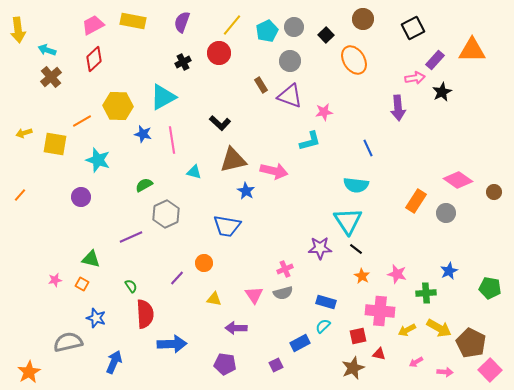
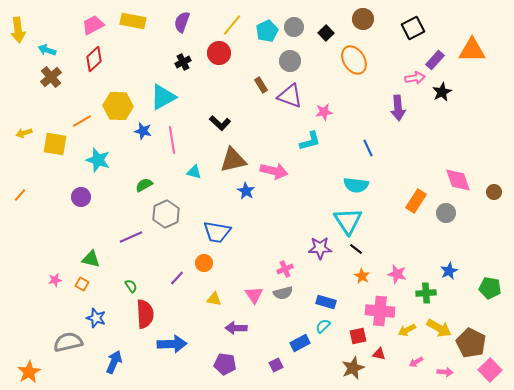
black square at (326, 35): moved 2 px up
blue star at (143, 134): moved 3 px up
pink diamond at (458, 180): rotated 36 degrees clockwise
blue trapezoid at (227, 226): moved 10 px left, 6 px down
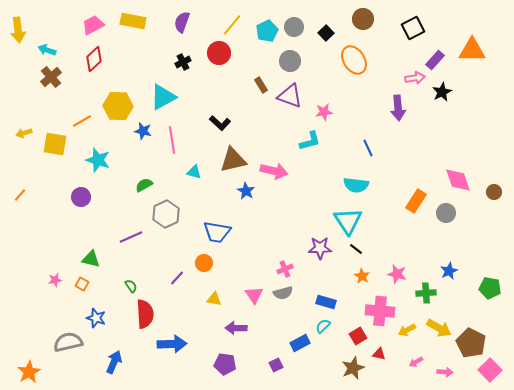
red square at (358, 336): rotated 18 degrees counterclockwise
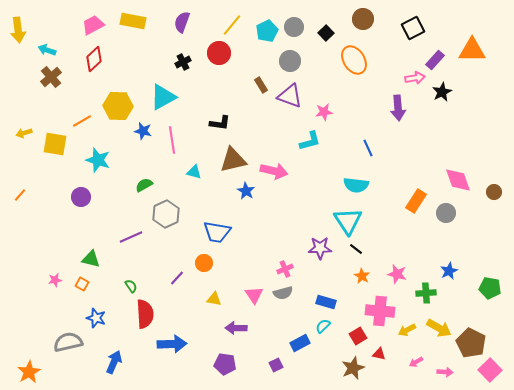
black L-shape at (220, 123): rotated 35 degrees counterclockwise
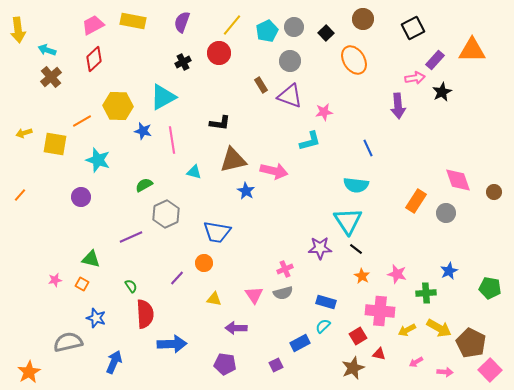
purple arrow at (398, 108): moved 2 px up
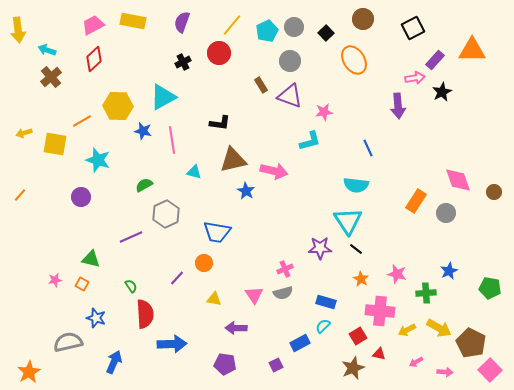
orange star at (362, 276): moved 1 px left, 3 px down
